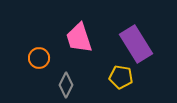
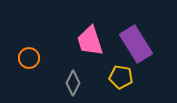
pink trapezoid: moved 11 px right, 3 px down
orange circle: moved 10 px left
gray diamond: moved 7 px right, 2 px up
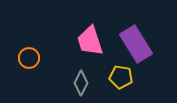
gray diamond: moved 8 px right
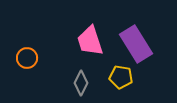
orange circle: moved 2 px left
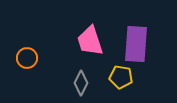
purple rectangle: rotated 36 degrees clockwise
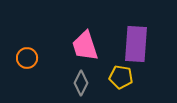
pink trapezoid: moved 5 px left, 5 px down
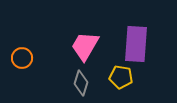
pink trapezoid: rotated 48 degrees clockwise
orange circle: moved 5 px left
gray diamond: rotated 10 degrees counterclockwise
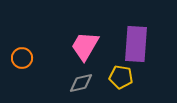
gray diamond: rotated 60 degrees clockwise
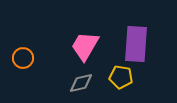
orange circle: moved 1 px right
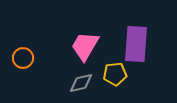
yellow pentagon: moved 6 px left, 3 px up; rotated 15 degrees counterclockwise
